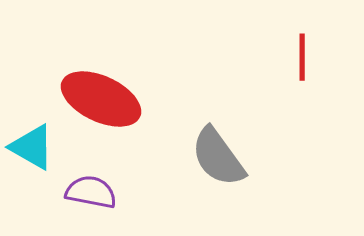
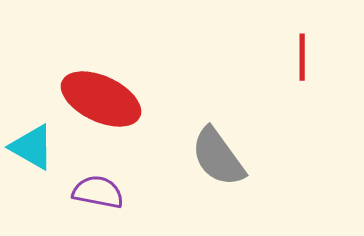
purple semicircle: moved 7 px right
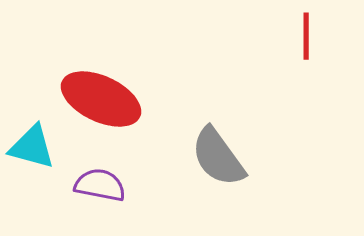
red line: moved 4 px right, 21 px up
cyan triangle: rotated 15 degrees counterclockwise
purple semicircle: moved 2 px right, 7 px up
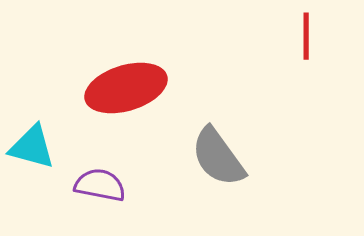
red ellipse: moved 25 px right, 11 px up; rotated 42 degrees counterclockwise
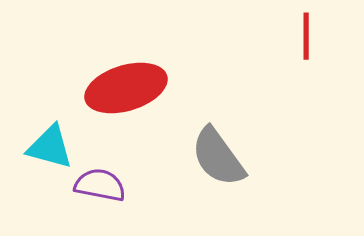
cyan triangle: moved 18 px right
